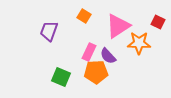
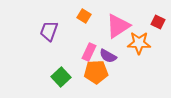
purple semicircle: rotated 18 degrees counterclockwise
green square: rotated 24 degrees clockwise
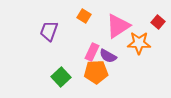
red square: rotated 16 degrees clockwise
pink rectangle: moved 3 px right
